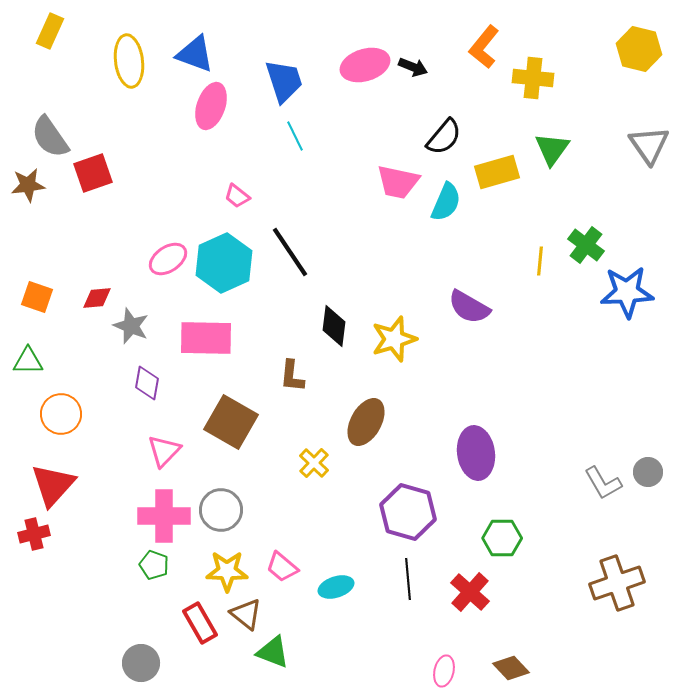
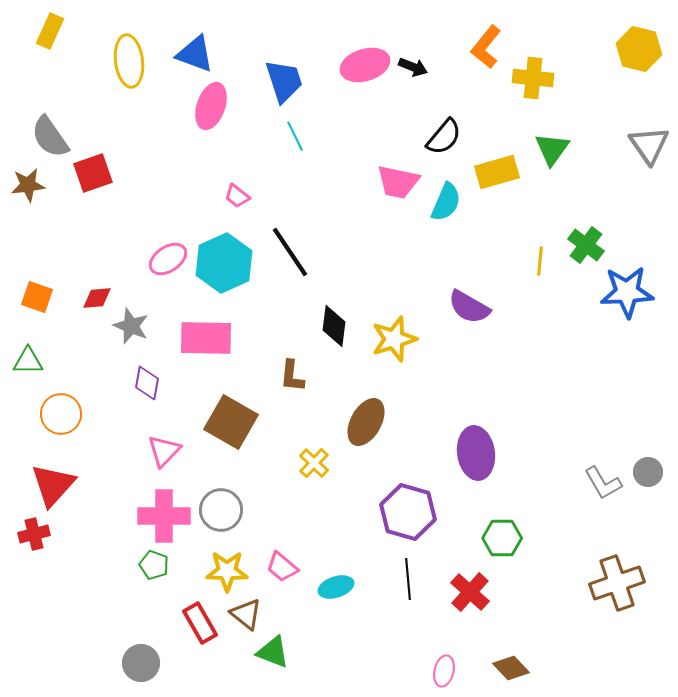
orange L-shape at (484, 47): moved 2 px right
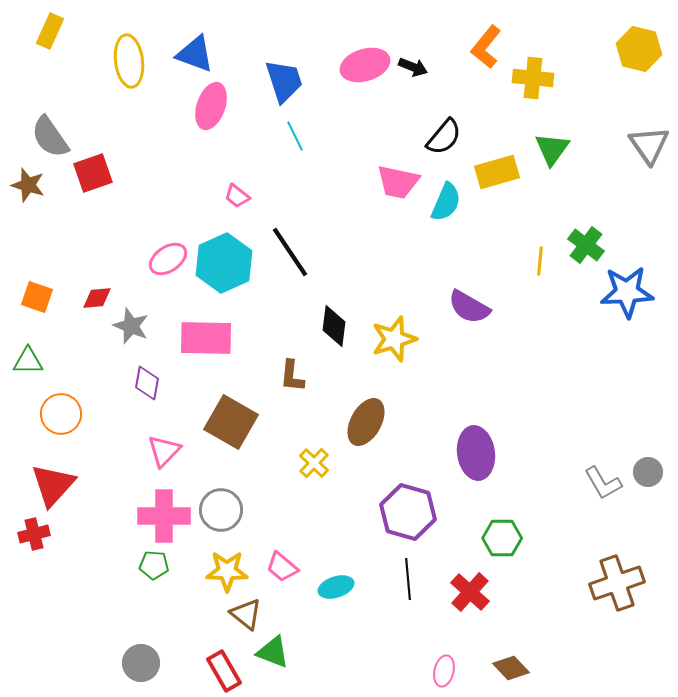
brown star at (28, 185): rotated 24 degrees clockwise
green pentagon at (154, 565): rotated 16 degrees counterclockwise
red rectangle at (200, 623): moved 24 px right, 48 px down
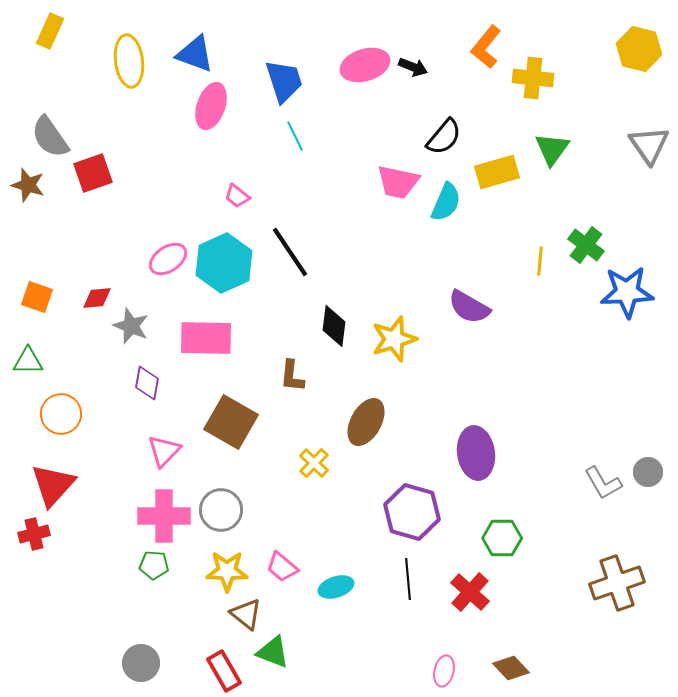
purple hexagon at (408, 512): moved 4 px right
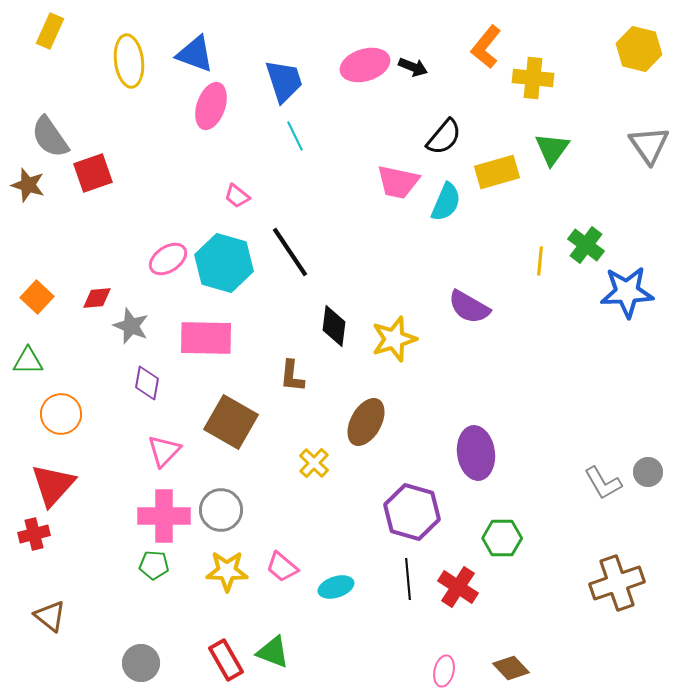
cyan hexagon at (224, 263): rotated 20 degrees counterclockwise
orange square at (37, 297): rotated 24 degrees clockwise
red cross at (470, 592): moved 12 px left, 5 px up; rotated 9 degrees counterclockwise
brown triangle at (246, 614): moved 196 px left, 2 px down
red rectangle at (224, 671): moved 2 px right, 11 px up
